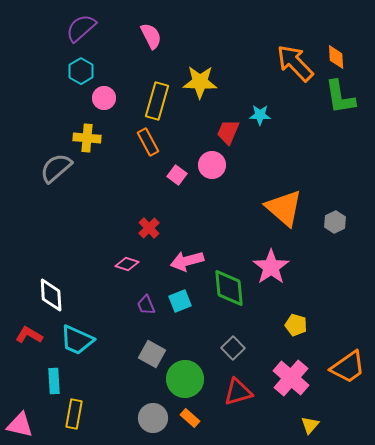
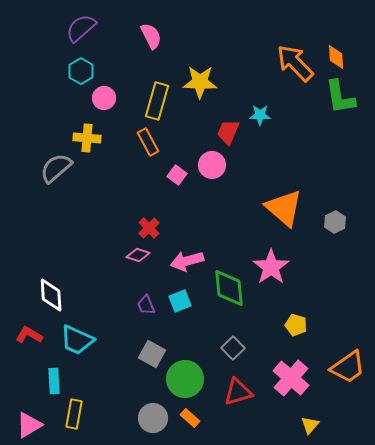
pink diamond at (127, 264): moved 11 px right, 9 px up
pink triangle at (20, 425): moved 9 px right; rotated 44 degrees counterclockwise
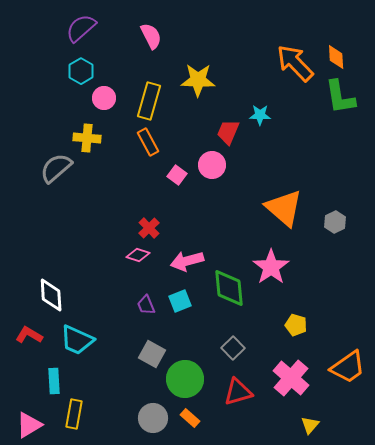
yellow star at (200, 82): moved 2 px left, 2 px up
yellow rectangle at (157, 101): moved 8 px left
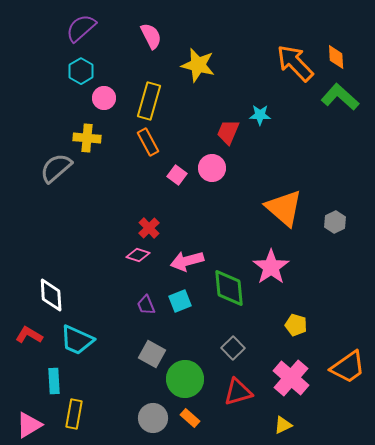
yellow star at (198, 80): moved 15 px up; rotated 12 degrees clockwise
green L-shape at (340, 97): rotated 141 degrees clockwise
pink circle at (212, 165): moved 3 px down
yellow triangle at (310, 425): moved 27 px left; rotated 24 degrees clockwise
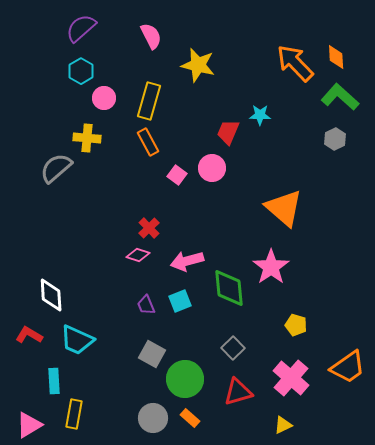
gray hexagon at (335, 222): moved 83 px up
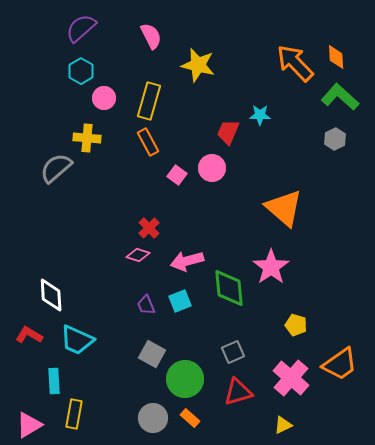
gray square at (233, 348): moved 4 px down; rotated 20 degrees clockwise
orange trapezoid at (348, 367): moved 8 px left, 3 px up
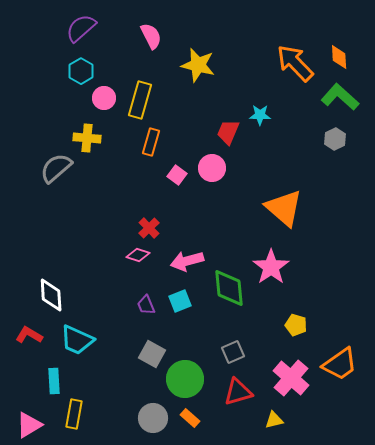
orange diamond at (336, 57): moved 3 px right
yellow rectangle at (149, 101): moved 9 px left, 1 px up
orange rectangle at (148, 142): moved 3 px right; rotated 44 degrees clockwise
yellow triangle at (283, 425): moved 9 px left, 5 px up; rotated 12 degrees clockwise
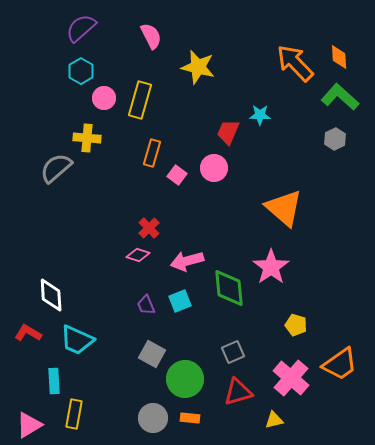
yellow star at (198, 65): moved 2 px down
orange rectangle at (151, 142): moved 1 px right, 11 px down
pink circle at (212, 168): moved 2 px right
red L-shape at (29, 335): moved 1 px left, 2 px up
orange rectangle at (190, 418): rotated 36 degrees counterclockwise
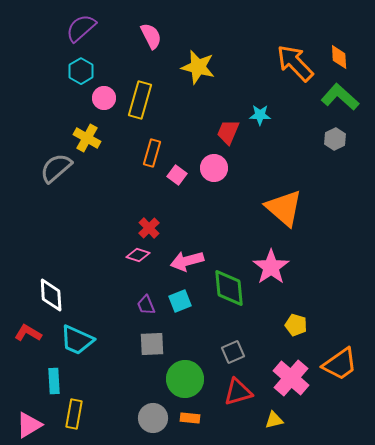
yellow cross at (87, 138): rotated 24 degrees clockwise
gray square at (152, 354): moved 10 px up; rotated 32 degrees counterclockwise
